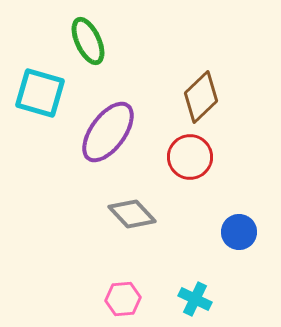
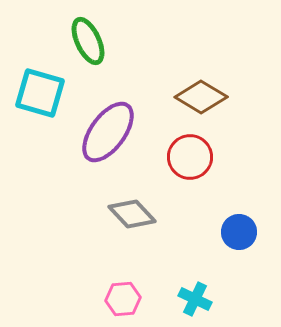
brown diamond: rotated 75 degrees clockwise
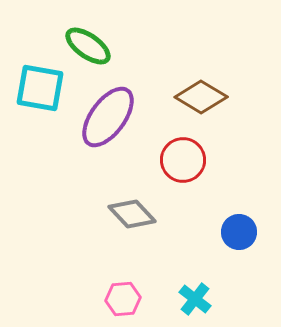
green ellipse: moved 5 px down; rotated 30 degrees counterclockwise
cyan square: moved 5 px up; rotated 6 degrees counterclockwise
purple ellipse: moved 15 px up
red circle: moved 7 px left, 3 px down
cyan cross: rotated 12 degrees clockwise
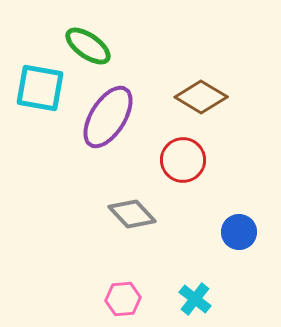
purple ellipse: rotated 4 degrees counterclockwise
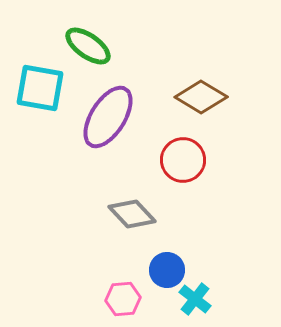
blue circle: moved 72 px left, 38 px down
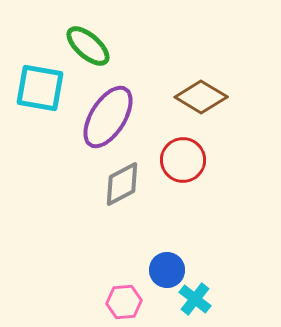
green ellipse: rotated 6 degrees clockwise
gray diamond: moved 10 px left, 30 px up; rotated 75 degrees counterclockwise
pink hexagon: moved 1 px right, 3 px down
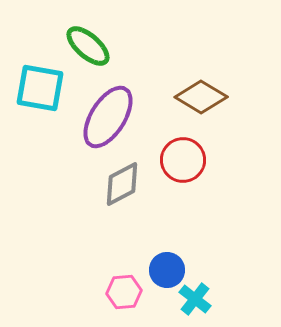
pink hexagon: moved 10 px up
